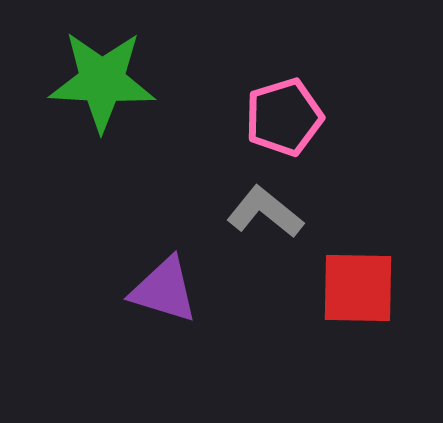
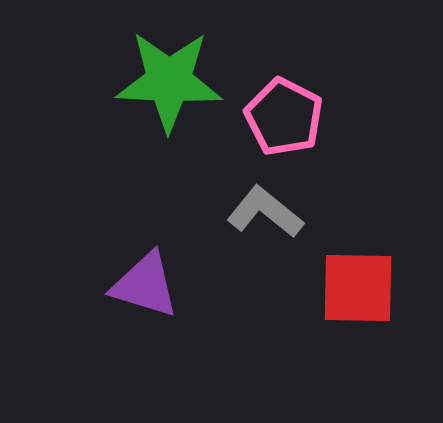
green star: moved 67 px right
pink pentagon: rotated 28 degrees counterclockwise
purple triangle: moved 19 px left, 5 px up
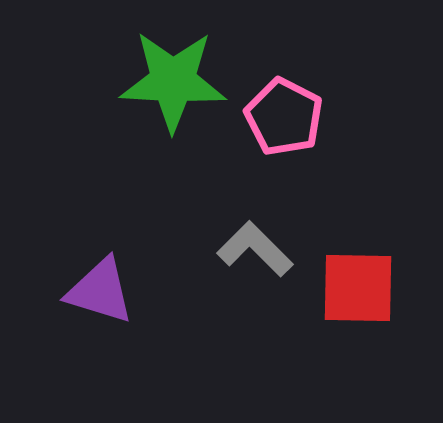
green star: moved 4 px right
gray L-shape: moved 10 px left, 37 px down; rotated 6 degrees clockwise
purple triangle: moved 45 px left, 6 px down
